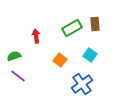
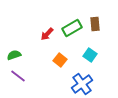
red arrow: moved 11 px right, 2 px up; rotated 128 degrees counterclockwise
green semicircle: moved 1 px up
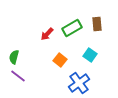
brown rectangle: moved 2 px right
green semicircle: moved 2 px down; rotated 56 degrees counterclockwise
blue cross: moved 3 px left, 1 px up
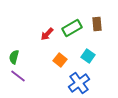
cyan square: moved 2 px left, 1 px down
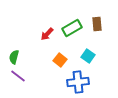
blue cross: moved 1 px left, 1 px up; rotated 30 degrees clockwise
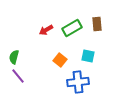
red arrow: moved 1 px left, 4 px up; rotated 16 degrees clockwise
cyan square: rotated 24 degrees counterclockwise
purple line: rotated 14 degrees clockwise
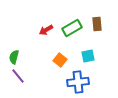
cyan square: rotated 24 degrees counterclockwise
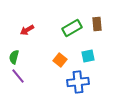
red arrow: moved 19 px left
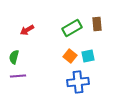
orange square: moved 10 px right, 4 px up
purple line: rotated 56 degrees counterclockwise
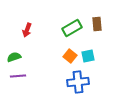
red arrow: rotated 40 degrees counterclockwise
green semicircle: rotated 56 degrees clockwise
